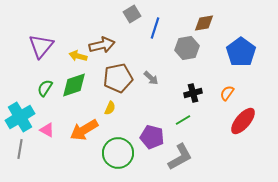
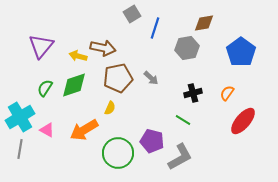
brown arrow: moved 1 px right, 3 px down; rotated 25 degrees clockwise
green line: rotated 63 degrees clockwise
purple pentagon: moved 4 px down
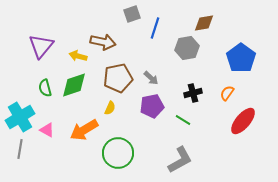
gray square: rotated 12 degrees clockwise
brown arrow: moved 6 px up
blue pentagon: moved 6 px down
green semicircle: rotated 48 degrees counterclockwise
purple pentagon: moved 35 px up; rotated 25 degrees counterclockwise
gray L-shape: moved 3 px down
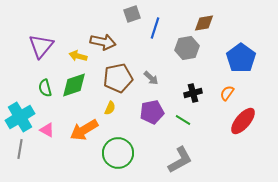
purple pentagon: moved 6 px down
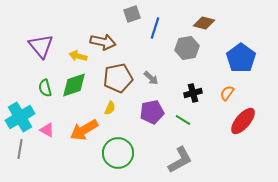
brown diamond: rotated 25 degrees clockwise
purple triangle: rotated 20 degrees counterclockwise
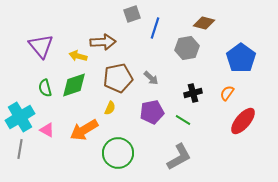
brown arrow: rotated 15 degrees counterclockwise
gray L-shape: moved 1 px left, 3 px up
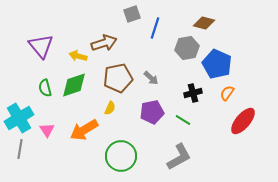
brown arrow: moved 1 px right, 1 px down; rotated 15 degrees counterclockwise
blue pentagon: moved 24 px left, 6 px down; rotated 12 degrees counterclockwise
cyan cross: moved 1 px left, 1 px down
pink triangle: rotated 28 degrees clockwise
green circle: moved 3 px right, 3 px down
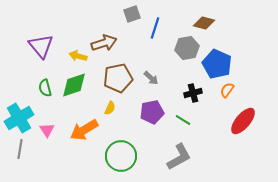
orange semicircle: moved 3 px up
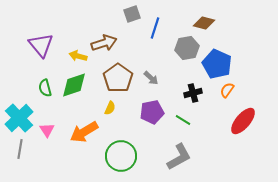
purple triangle: moved 1 px up
brown pentagon: rotated 24 degrees counterclockwise
cyan cross: rotated 12 degrees counterclockwise
orange arrow: moved 2 px down
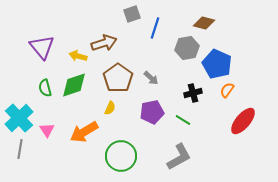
purple triangle: moved 1 px right, 2 px down
